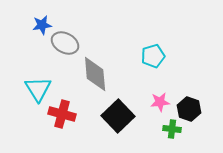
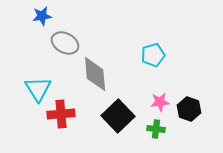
blue star: moved 9 px up
cyan pentagon: moved 1 px up
red cross: moved 1 px left; rotated 20 degrees counterclockwise
green cross: moved 16 px left
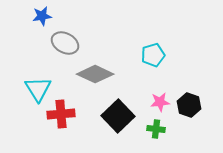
gray diamond: rotated 60 degrees counterclockwise
black hexagon: moved 4 px up
